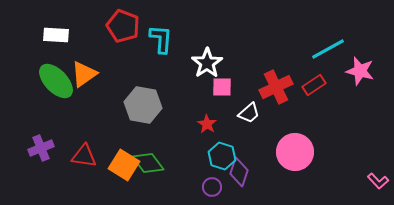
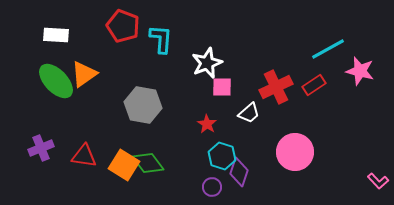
white star: rotated 12 degrees clockwise
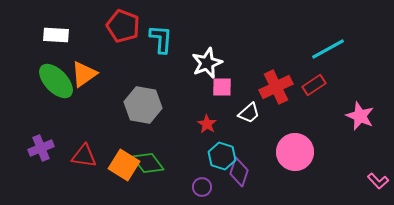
pink star: moved 45 px down; rotated 8 degrees clockwise
purple circle: moved 10 px left
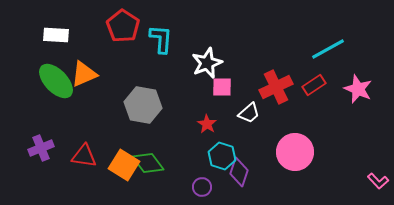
red pentagon: rotated 12 degrees clockwise
orange triangle: rotated 12 degrees clockwise
pink star: moved 2 px left, 27 px up
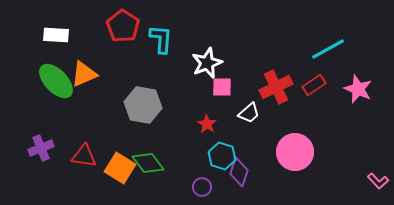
orange square: moved 4 px left, 3 px down
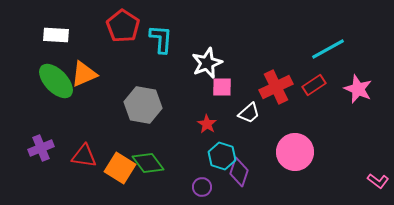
pink L-shape: rotated 10 degrees counterclockwise
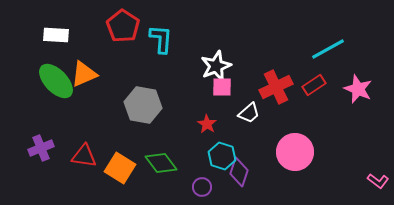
white star: moved 9 px right, 3 px down
green diamond: moved 13 px right
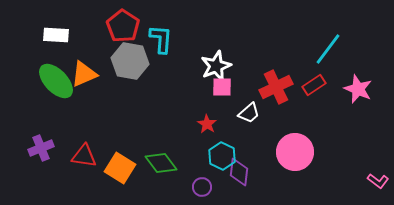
cyan line: rotated 24 degrees counterclockwise
gray hexagon: moved 13 px left, 44 px up
cyan hexagon: rotated 8 degrees clockwise
purple diamond: rotated 12 degrees counterclockwise
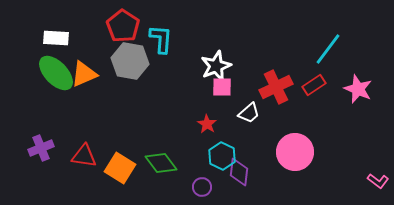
white rectangle: moved 3 px down
green ellipse: moved 8 px up
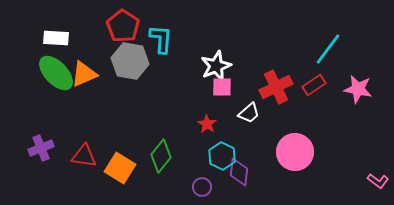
pink star: rotated 12 degrees counterclockwise
green diamond: moved 7 px up; rotated 76 degrees clockwise
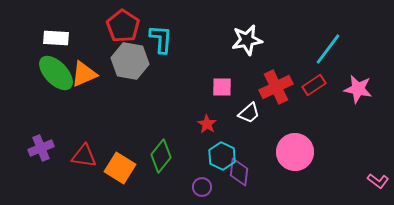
white star: moved 31 px right, 26 px up; rotated 12 degrees clockwise
